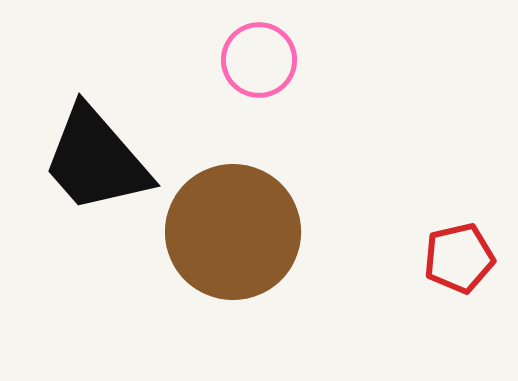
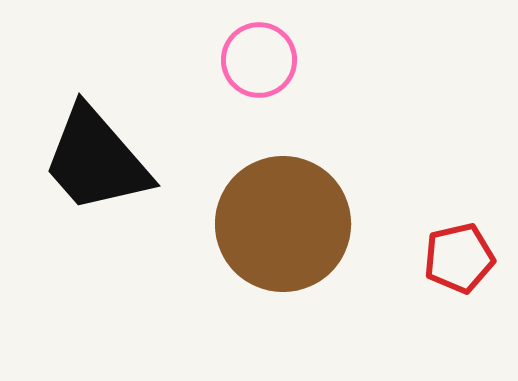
brown circle: moved 50 px right, 8 px up
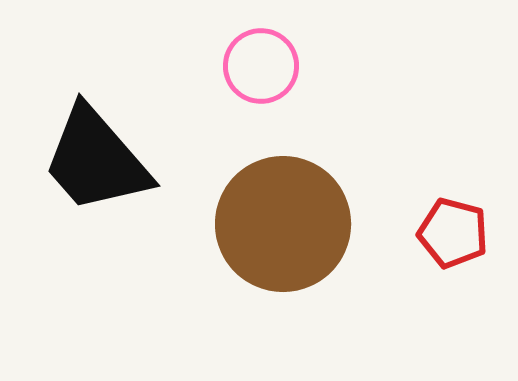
pink circle: moved 2 px right, 6 px down
red pentagon: moved 6 px left, 25 px up; rotated 28 degrees clockwise
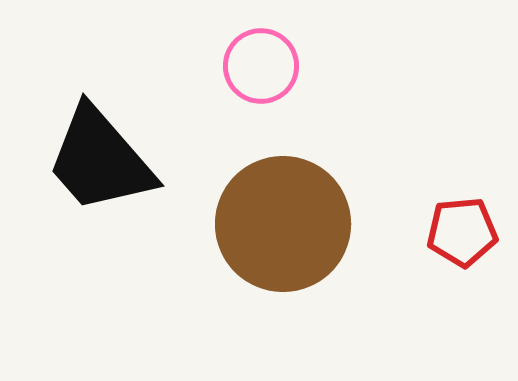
black trapezoid: moved 4 px right
red pentagon: moved 9 px right, 1 px up; rotated 20 degrees counterclockwise
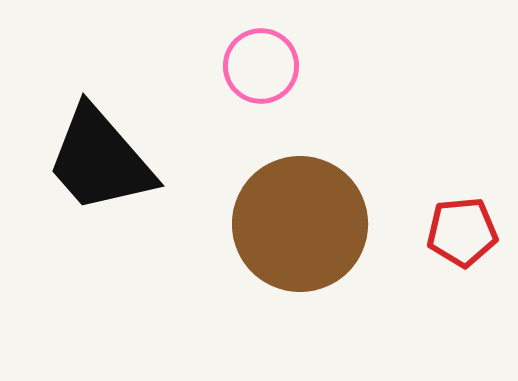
brown circle: moved 17 px right
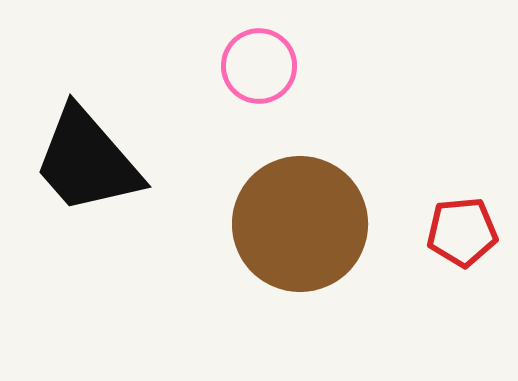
pink circle: moved 2 px left
black trapezoid: moved 13 px left, 1 px down
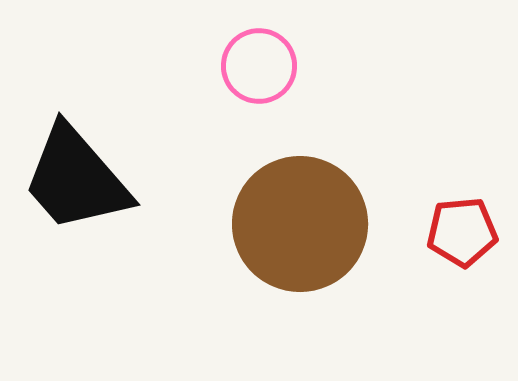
black trapezoid: moved 11 px left, 18 px down
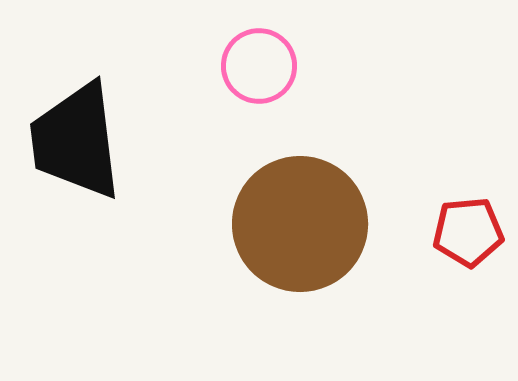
black trapezoid: moved 38 px up; rotated 34 degrees clockwise
red pentagon: moved 6 px right
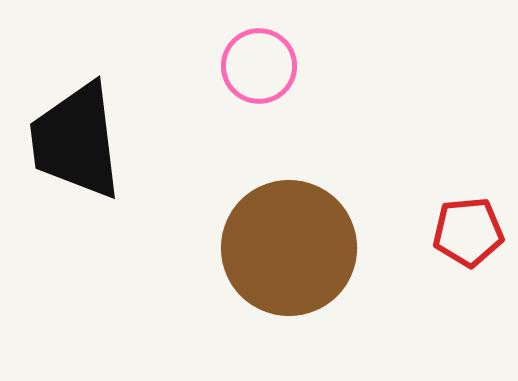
brown circle: moved 11 px left, 24 px down
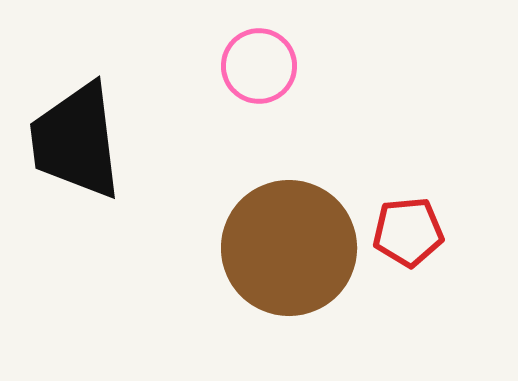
red pentagon: moved 60 px left
